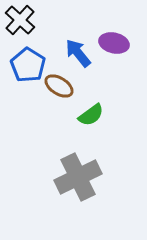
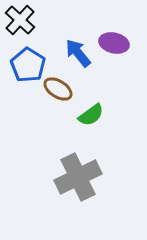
brown ellipse: moved 1 px left, 3 px down
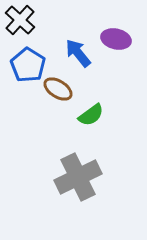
purple ellipse: moved 2 px right, 4 px up
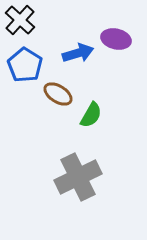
blue arrow: rotated 112 degrees clockwise
blue pentagon: moved 3 px left
brown ellipse: moved 5 px down
green semicircle: rotated 24 degrees counterclockwise
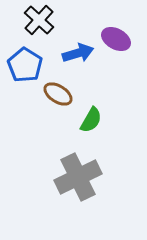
black cross: moved 19 px right
purple ellipse: rotated 16 degrees clockwise
green semicircle: moved 5 px down
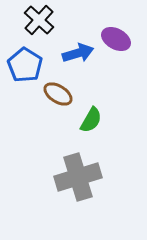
gray cross: rotated 9 degrees clockwise
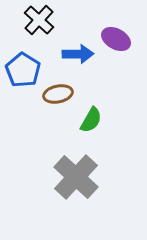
blue arrow: moved 1 px down; rotated 16 degrees clockwise
blue pentagon: moved 2 px left, 5 px down
brown ellipse: rotated 44 degrees counterclockwise
gray cross: moved 2 px left; rotated 30 degrees counterclockwise
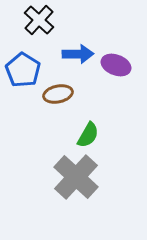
purple ellipse: moved 26 px down; rotated 8 degrees counterclockwise
green semicircle: moved 3 px left, 15 px down
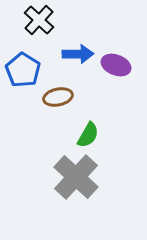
brown ellipse: moved 3 px down
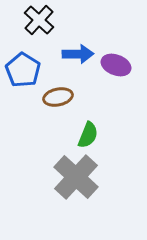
green semicircle: rotated 8 degrees counterclockwise
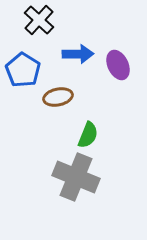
purple ellipse: moved 2 px right; rotated 44 degrees clockwise
gray cross: rotated 21 degrees counterclockwise
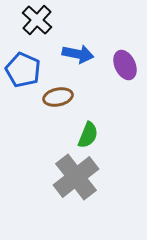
black cross: moved 2 px left
blue arrow: rotated 12 degrees clockwise
purple ellipse: moved 7 px right
blue pentagon: rotated 8 degrees counterclockwise
gray cross: rotated 30 degrees clockwise
